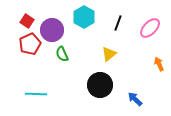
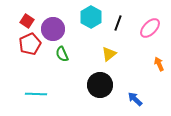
cyan hexagon: moved 7 px right
purple circle: moved 1 px right, 1 px up
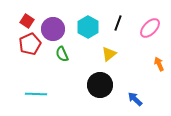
cyan hexagon: moved 3 px left, 10 px down
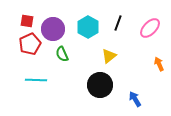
red square: rotated 24 degrees counterclockwise
yellow triangle: moved 2 px down
cyan line: moved 14 px up
blue arrow: rotated 14 degrees clockwise
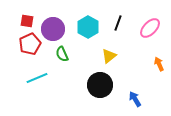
cyan line: moved 1 px right, 2 px up; rotated 25 degrees counterclockwise
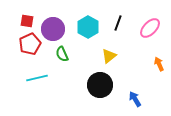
cyan line: rotated 10 degrees clockwise
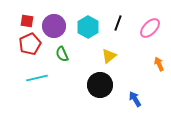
purple circle: moved 1 px right, 3 px up
